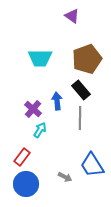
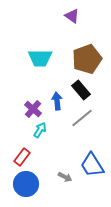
gray line: moved 2 px right; rotated 50 degrees clockwise
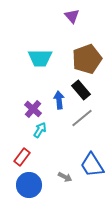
purple triangle: rotated 14 degrees clockwise
blue arrow: moved 2 px right, 1 px up
blue circle: moved 3 px right, 1 px down
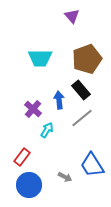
cyan arrow: moved 7 px right
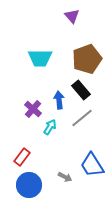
cyan arrow: moved 3 px right, 3 px up
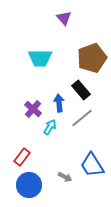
purple triangle: moved 8 px left, 2 px down
brown pentagon: moved 5 px right, 1 px up
blue arrow: moved 3 px down
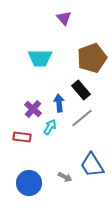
red rectangle: moved 20 px up; rotated 60 degrees clockwise
blue circle: moved 2 px up
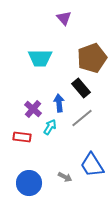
black rectangle: moved 2 px up
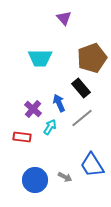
blue arrow: rotated 18 degrees counterclockwise
blue circle: moved 6 px right, 3 px up
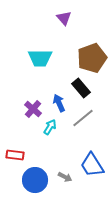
gray line: moved 1 px right
red rectangle: moved 7 px left, 18 px down
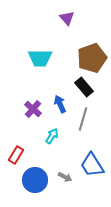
purple triangle: moved 3 px right
black rectangle: moved 3 px right, 1 px up
blue arrow: moved 1 px right, 1 px down
gray line: moved 1 px down; rotated 35 degrees counterclockwise
cyan arrow: moved 2 px right, 9 px down
red rectangle: moved 1 px right; rotated 66 degrees counterclockwise
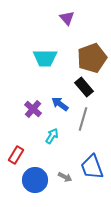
cyan trapezoid: moved 5 px right
blue arrow: rotated 30 degrees counterclockwise
blue trapezoid: moved 2 px down; rotated 12 degrees clockwise
